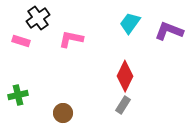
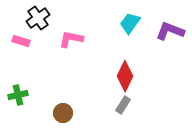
purple L-shape: moved 1 px right
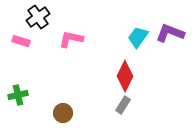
black cross: moved 1 px up
cyan trapezoid: moved 8 px right, 14 px down
purple L-shape: moved 2 px down
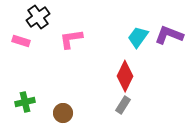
purple L-shape: moved 1 px left, 2 px down
pink L-shape: rotated 20 degrees counterclockwise
green cross: moved 7 px right, 7 px down
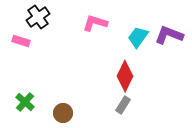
pink L-shape: moved 24 px right, 16 px up; rotated 25 degrees clockwise
green cross: rotated 36 degrees counterclockwise
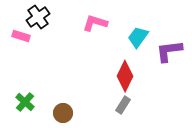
purple L-shape: moved 16 px down; rotated 28 degrees counterclockwise
pink rectangle: moved 5 px up
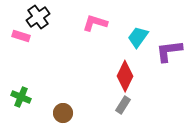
green cross: moved 4 px left, 5 px up; rotated 18 degrees counterclockwise
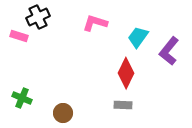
black cross: rotated 10 degrees clockwise
pink rectangle: moved 2 px left
purple L-shape: rotated 44 degrees counterclockwise
red diamond: moved 1 px right, 3 px up
green cross: moved 1 px right, 1 px down
gray rectangle: rotated 60 degrees clockwise
